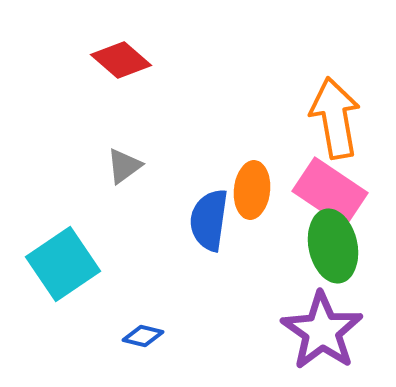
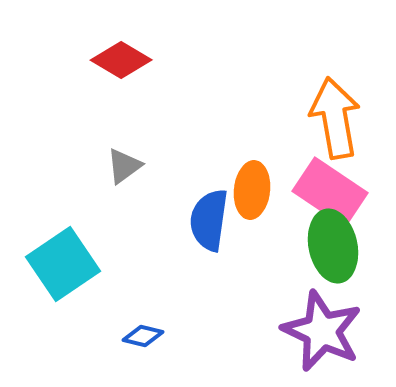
red diamond: rotated 10 degrees counterclockwise
purple star: rotated 10 degrees counterclockwise
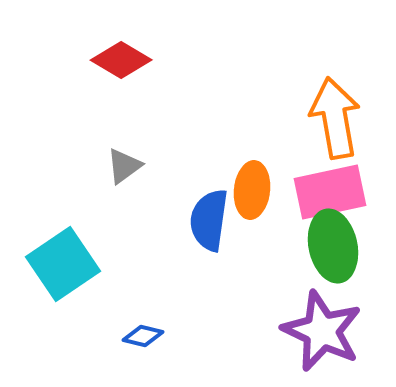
pink rectangle: rotated 46 degrees counterclockwise
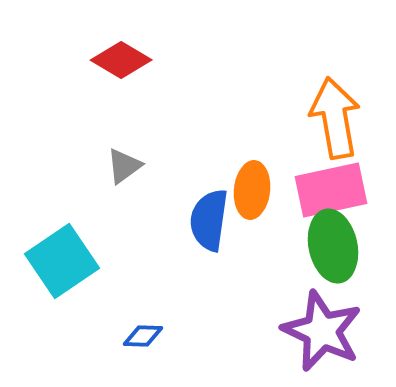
pink rectangle: moved 1 px right, 2 px up
cyan square: moved 1 px left, 3 px up
blue diamond: rotated 12 degrees counterclockwise
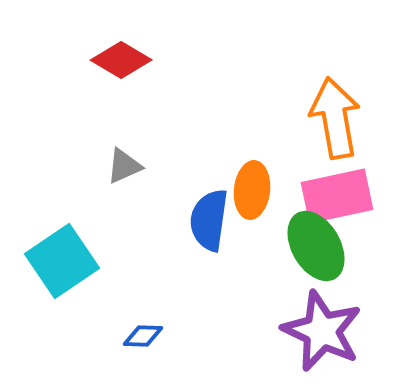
gray triangle: rotated 12 degrees clockwise
pink rectangle: moved 6 px right, 6 px down
green ellipse: moved 17 px left; rotated 18 degrees counterclockwise
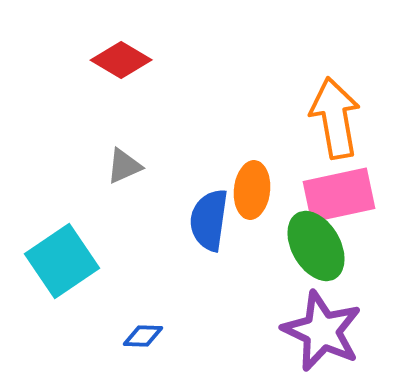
pink rectangle: moved 2 px right, 1 px up
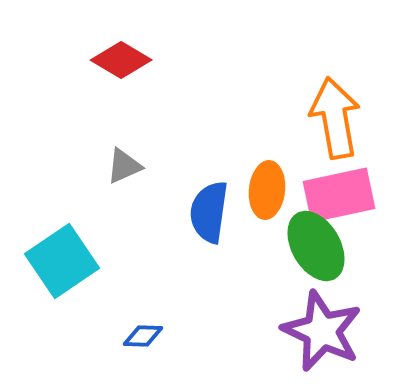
orange ellipse: moved 15 px right
blue semicircle: moved 8 px up
